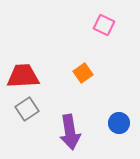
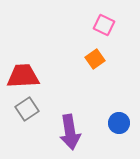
orange square: moved 12 px right, 14 px up
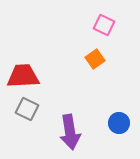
gray square: rotated 30 degrees counterclockwise
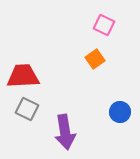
blue circle: moved 1 px right, 11 px up
purple arrow: moved 5 px left
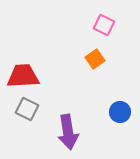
purple arrow: moved 3 px right
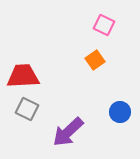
orange square: moved 1 px down
purple arrow: rotated 56 degrees clockwise
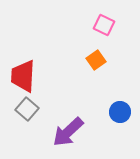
orange square: moved 1 px right
red trapezoid: rotated 84 degrees counterclockwise
gray square: rotated 15 degrees clockwise
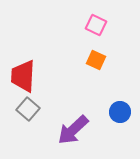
pink square: moved 8 px left
orange square: rotated 30 degrees counterclockwise
gray square: moved 1 px right
purple arrow: moved 5 px right, 2 px up
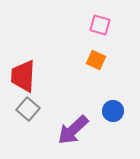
pink square: moved 4 px right; rotated 10 degrees counterclockwise
blue circle: moved 7 px left, 1 px up
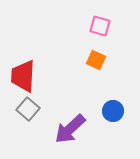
pink square: moved 1 px down
purple arrow: moved 3 px left, 1 px up
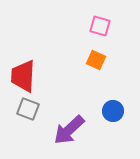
gray square: rotated 20 degrees counterclockwise
purple arrow: moved 1 px left, 1 px down
